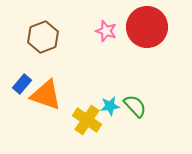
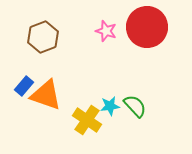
blue rectangle: moved 2 px right, 2 px down
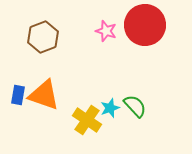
red circle: moved 2 px left, 2 px up
blue rectangle: moved 6 px left, 9 px down; rotated 30 degrees counterclockwise
orange triangle: moved 2 px left
cyan star: moved 2 px down; rotated 12 degrees counterclockwise
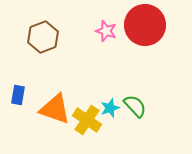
orange triangle: moved 11 px right, 14 px down
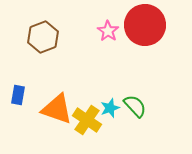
pink star: moved 2 px right; rotated 15 degrees clockwise
orange triangle: moved 2 px right
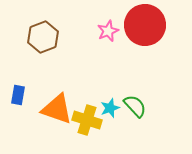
pink star: rotated 15 degrees clockwise
yellow cross: rotated 16 degrees counterclockwise
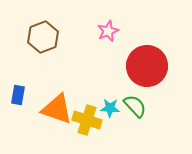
red circle: moved 2 px right, 41 px down
cyan star: rotated 24 degrees clockwise
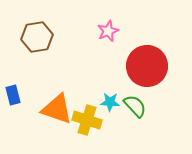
brown hexagon: moved 6 px left; rotated 12 degrees clockwise
blue rectangle: moved 5 px left; rotated 24 degrees counterclockwise
cyan star: moved 6 px up
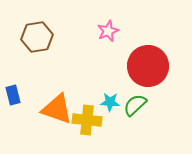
red circle: moved 1 px right
green semicircle: moved 1 px up; rotated 90 degrees counterclockwise
yellow cross: rotated 12 degrees counterclockwise
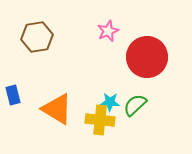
red circle: moved 1 px left, 9 px up
orange triangle: rotated 12 degrees clockwise
yellow cross: moved 13 px right
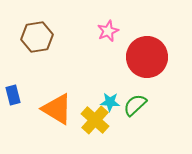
yellow cross: moved 5 px left; rotated 36 degrees clockwise
